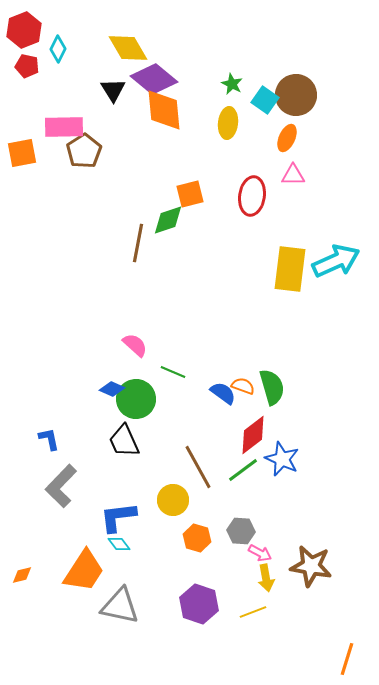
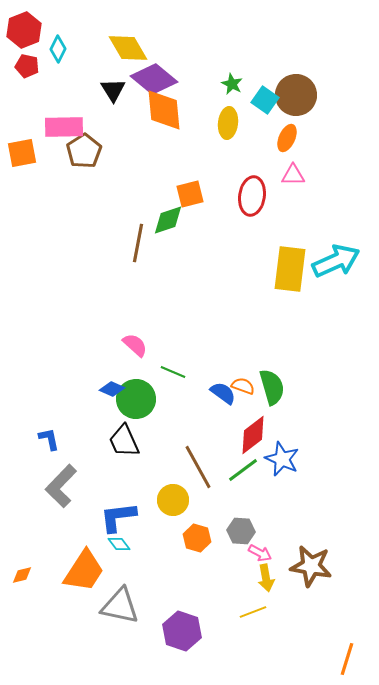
purple hexagon at (199, 604): moved 17 px left, 27 px down
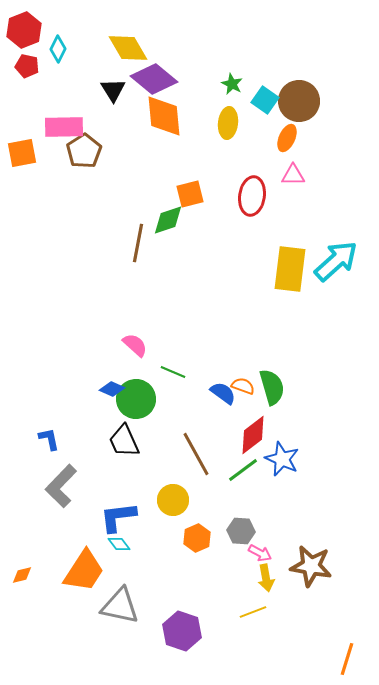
brown circle at (296, 95): moved 3 px right, 6 px down
orange diamond at (164, 110): moved 6 px down
cyan arrow at (336, 261): rotated 18 degrees counterclockwise
brown line at (198, 467): moved 2 px left, 13 px up
orange hexagon at (197, 538): rotated 20 degrees clockwise
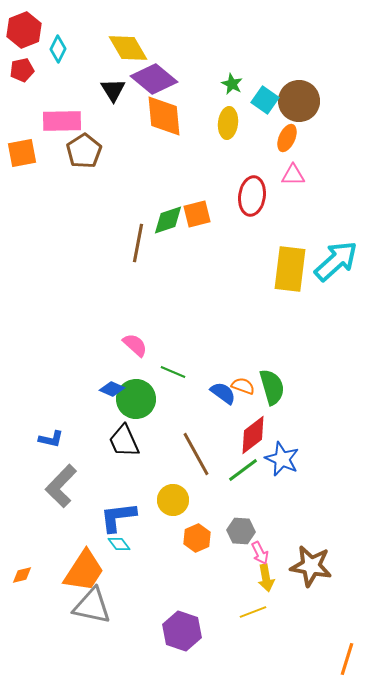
red pentagon at (27, 66): moved 5 px left, 4 px down; rotated 25 degrees counterclockwise
pink rectangle at (64, 127): moved 2 px left, 6 px up
orange square at (190, 194): moved 7 px right, 20 px down
blue L-shape at (49, 439): moved 2 px right; rotated 115 degrees clockwise
pink arrow at (260, 553): rotated 35 degrees clockwise
gray triangle at (120, 606): moved 28 px left
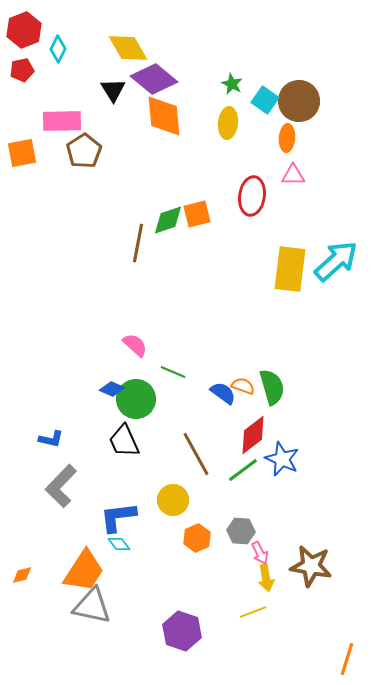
orange ellipse at (287, 138): rotated 20 degrees counterclockwise
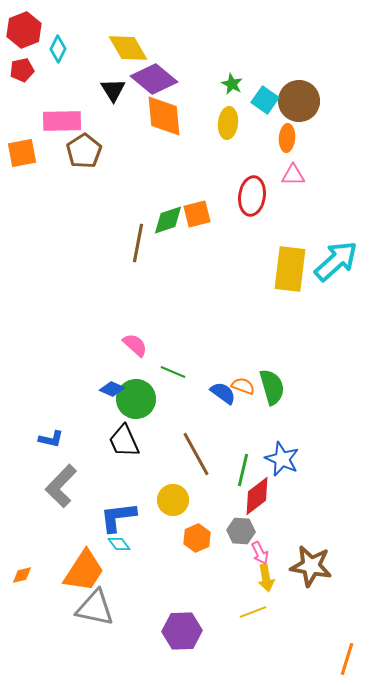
red diamond at (253, 435): moved 4 px right, 61 px down
green line at (243, 470): rotated 40 degrees counterclockwise
gray triangle at (92, 606): moved 3 px right, 2 px down
purple hexagon at (182, 631): rotated 21 degrees counterclockwise
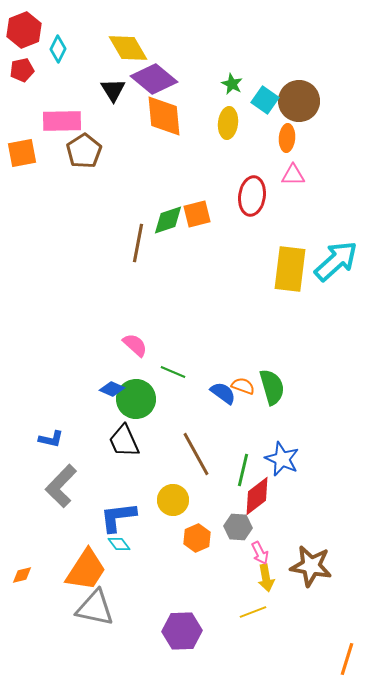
gray hexagon at (241, 531): moved 3 px left, 4 px up
orange trapezoid at (84, 571): moved 2 px right, 1 px up
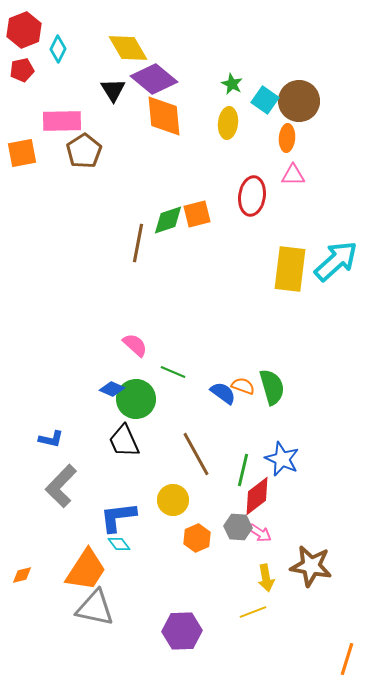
pink arrow at (260, 553): moved 20 px up; rotated 30 degrees counterclockwise
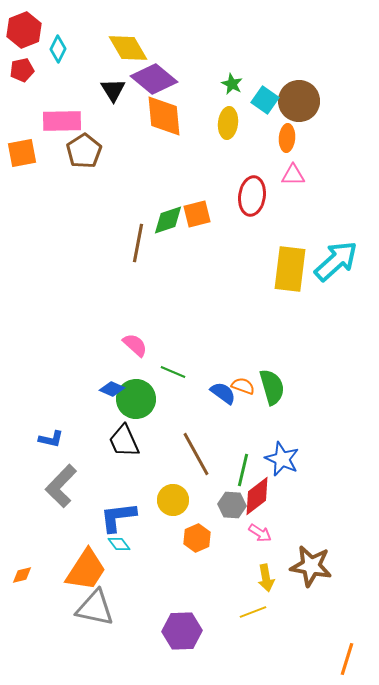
gray hexagon at (238, 527): moved 6 px left, 22 px up
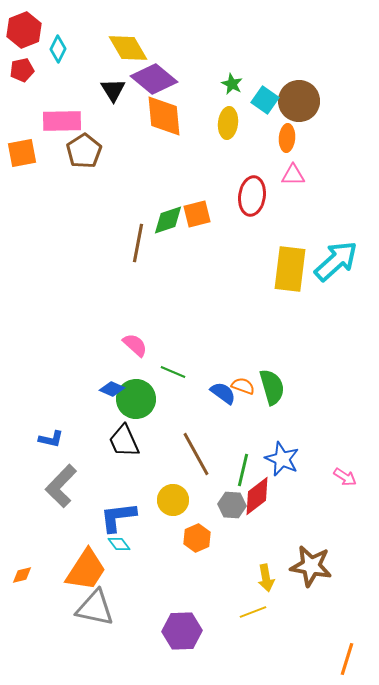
pink arrow at (260, 533): moved 85 px right, 56 px up
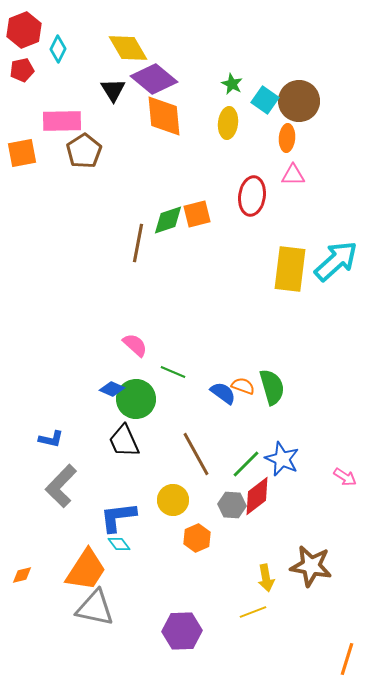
green line at (243, 470): moved 3 px right, 6 px up; rotated 32 degrees clockwise
